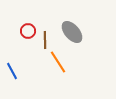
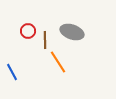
gray ellipse: rotated 30 degrees counterclockwise
blue line: moved 1 px down
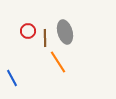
gray ellipse: moved 7 px left; rotated 55 degrees clockwise
brown line: moved 2 px up
blue line: moved 6 px down
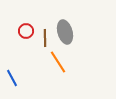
red circle: moved 2 px left
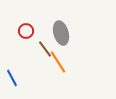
gray ellipse: moved 4 px left, 1 px down
brown line: moved 11 px down; rotated 36 degrees counterclockwise
